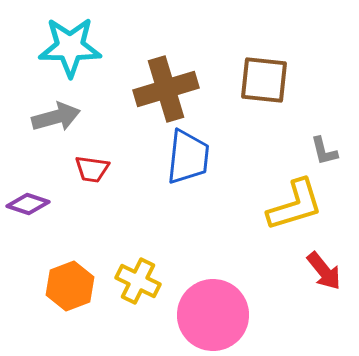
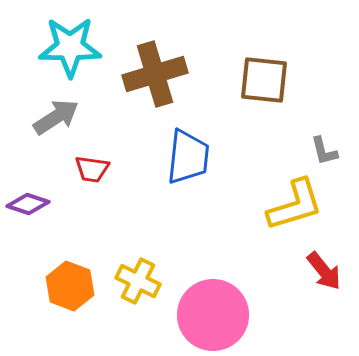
brown cross: moved 11 px left, 15 px up
gray arrow: rotated 18 degrees counterclockwise
orange hexagon: rotated 18 degrees counterclockwise
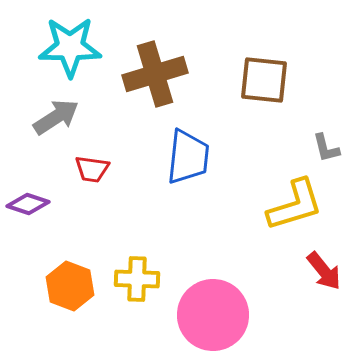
gray L-shape: moved 2 px right, 3 px up
yellow cross: moved 1 px left, 2 px up; rotated 24 degrees counterclockwise
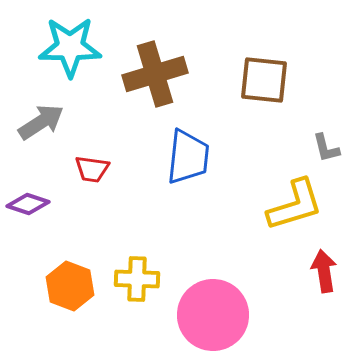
gray arrow: moved 15 px left, 5 px down
red arrow: rotated 150 degrees counterclockwise
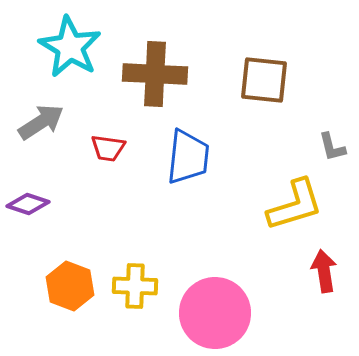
cyan star: rotated 30 degrees clockwise
brown cross: rotated 20 degrees clockwise
gray L-shape: moved 6 px right, 1 px up
red trapezoid: moved 16 px right, 21 px up
yellow cross: moved 2 px left, 7 px down
pink circle: moved 2 px right, 2 px up
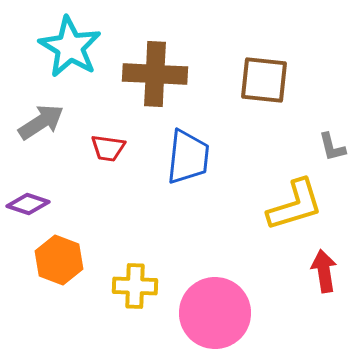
orange hexagon: moved 11 px left, 26 px up
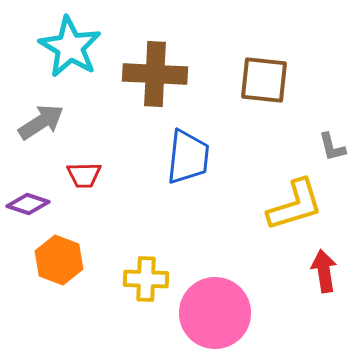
red trapezoid: moved 24 px left, 27 px down; rotated 9 degrees counterclockwise
yellow cross: moved 11 px right, 7 px up
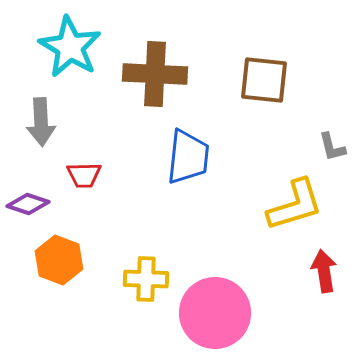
gray arrow: rotated 120 degrees clockwise
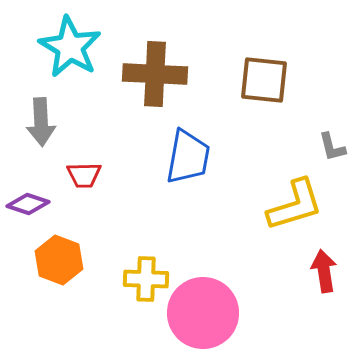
blue trapezoid: rotated 4 degrees clockwise
pink circle: moved 12 px left
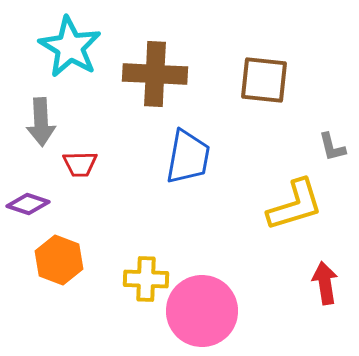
red trapezoid: moved 4 px left, 11 px up
red arrow: moved 1 px right, 12 px down
pink circle: moved 1 px left, 2 px up
